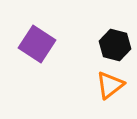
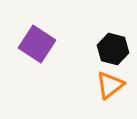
black hexagon: moved 2 px left, 4 px down
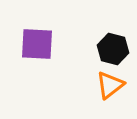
purple square: rotated 30 degrees counterclockwise
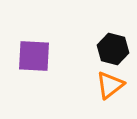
purple square: moved 3 px left, 12 px down
